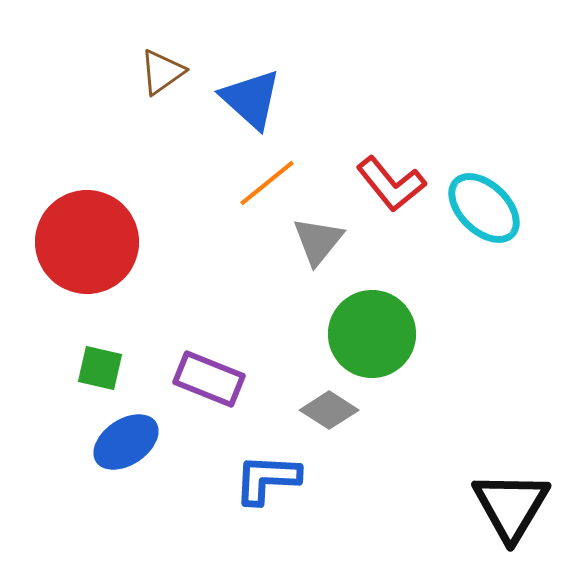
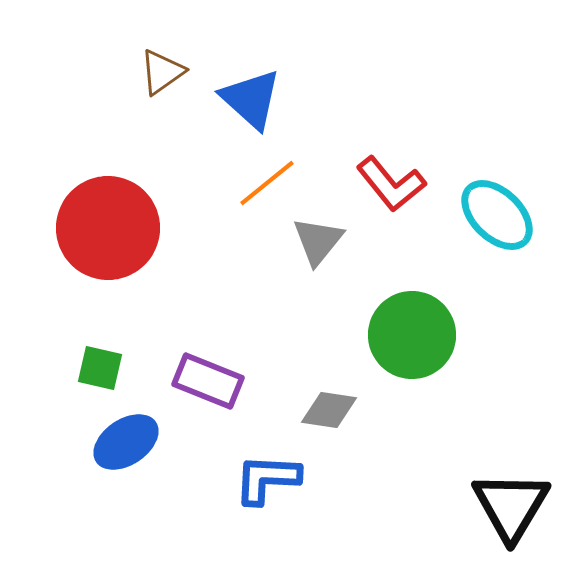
cyan ellipse: moved 13 px right, 7 px down
red circle: moved 21 px right, 14 px up
green circle: moved 40 px right, 1 px down
purple rectangle: moved 1 px left, 2 px down
gray diamond: rotated 24 degrees counterclockwise
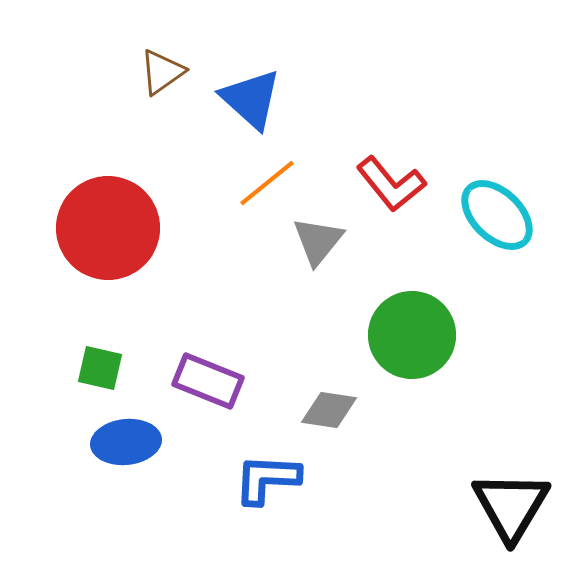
blue ellipse: rotated 28 degrees clockwise
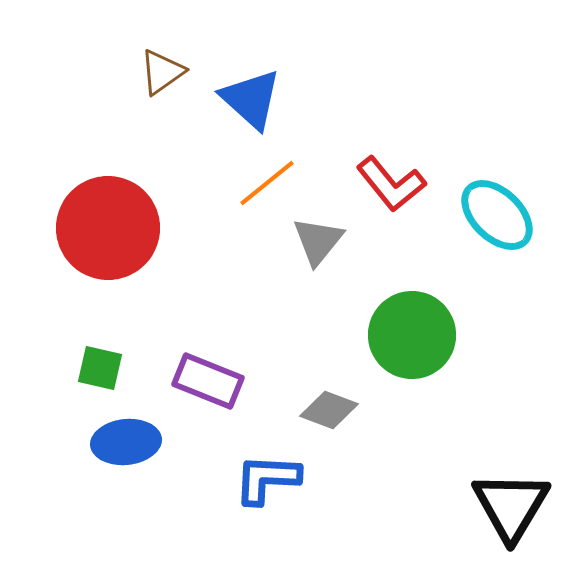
gray diamond: rotated 12 degrees clockwise
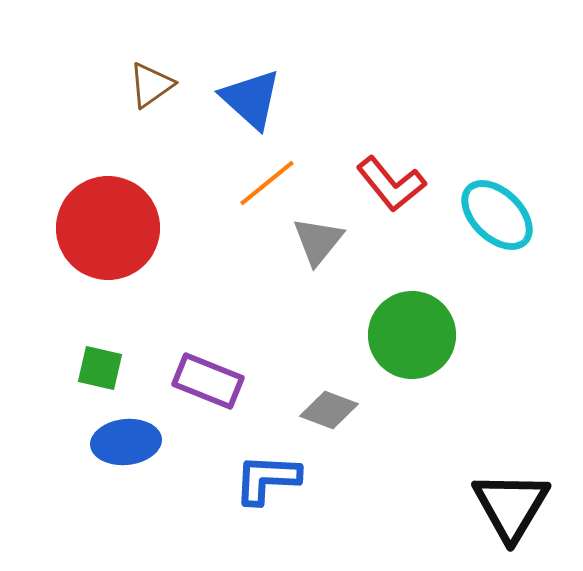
brown triangle: moved 11 px left, 13 px down
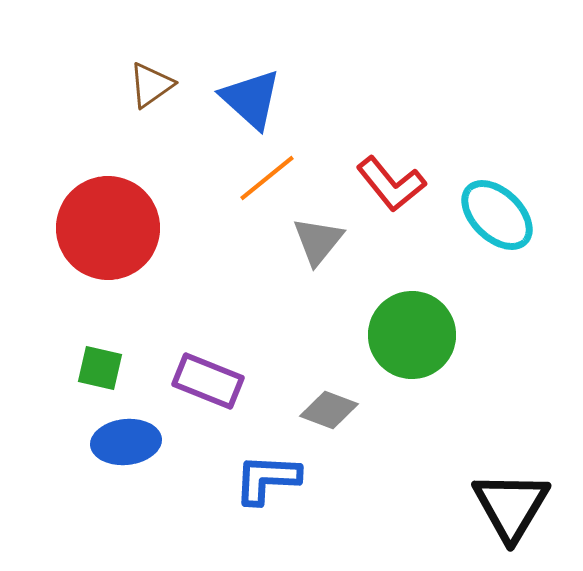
orange line: moved 5 px up
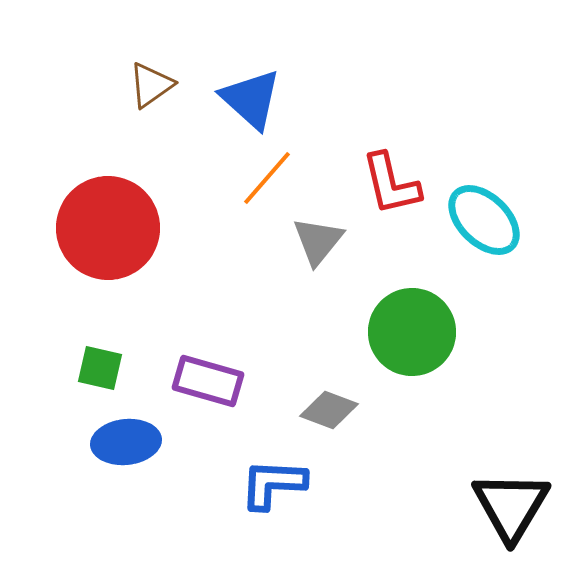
orange line: rotated 10 degrees counterclockwise
red L-shape: rotated 26 degrees clockwise
cyan ellipse: moved 13 px left, 5 px down
green circle: moved 3 px up
purple rectangle: rotated 6 degrees counterclockwise
blue L-shape: moved 6 px right, 5 px down
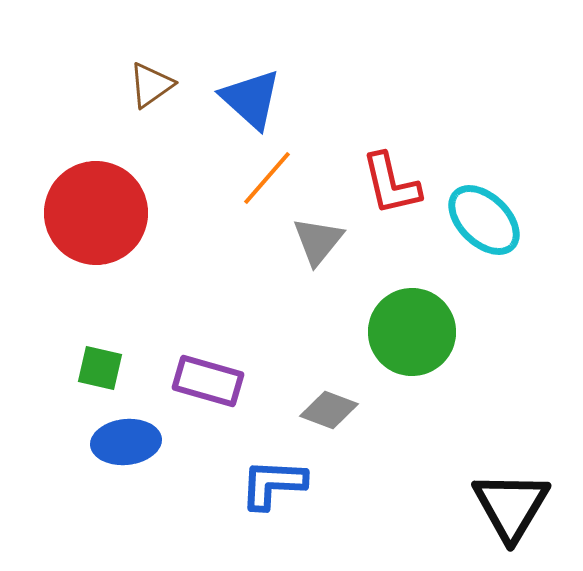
red circle: moved 12 px left, 15 px up
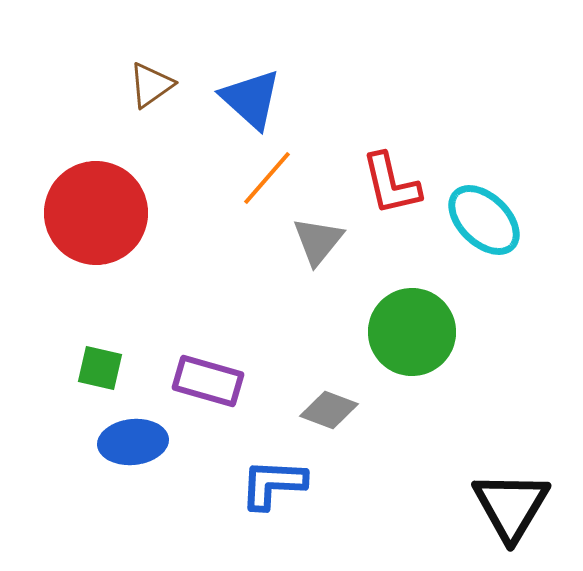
blue ellipse: moved 7 px right
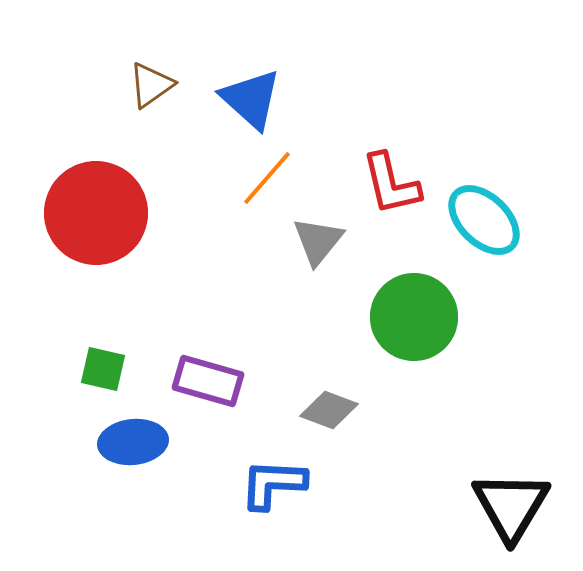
green circle: moved 2 px right, 15 px up
green square: moved 3 px right, 1 px down
